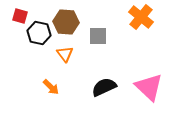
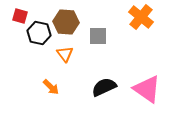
pink triangle: moved 2 px left, 2 px down; rotated 8 degrees counterclockwise
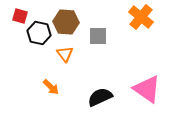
black semicircle: moved 4 px left, 10 px down
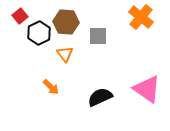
red square: rotated 35 degrees clockwise
black hexagon: rotated 20 degrees clockwise
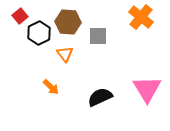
brown hexagon: moved 2 px right
pink triangle: rotated 24 degrees clockwise
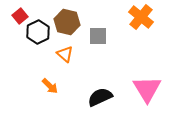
brown hexagon: moved 1 px left; rotated 10 degrees clockwise
black hexagon: moved 1 px left, 1 px up
orange triangle: rotated 12 degrees counterclockwise
orange arrow: moved 1 px left, 1 px up
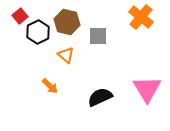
orange triangle: moved 1 px right, 1 px down
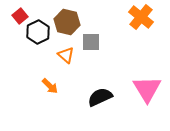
gray square: moved 7 px left, 6 px down
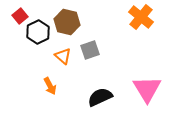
gray square: moved 1 px left, 8 px down; rotated 18 degrees counterclockwise
orange triangle: moved 3 px left, 1 px down
orange arrow: rotated 18 degrees clockwise
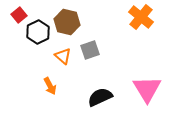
red square: moved 1 px left, 1 px up
